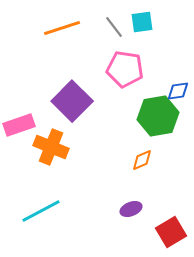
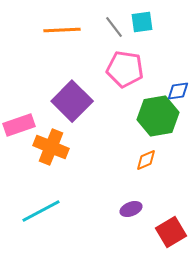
orange line: moved 2 px down; rotated 15 degrees clockwise
orange diamond: moved 4 px right
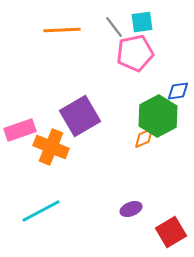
pink pentagon: moved 10 px right, 16 px up; rotated 21 degrees counterclockwise
purple square: moved 8 px right, 15 px down; rotated 15 degrees clockwise
green hexagon: rotated 18 degrees counterclockwise
pink rectangle: moved 1 px right, 5 px down
orange diamond: moved 2 px left, 22 px up
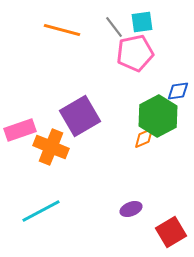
orange line: rotated 18 degrees clockwise
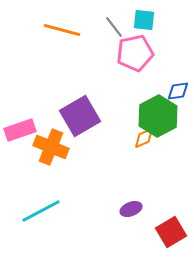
cyan square: moved 2 px right, 2 px up; rotated 15 degrees clockwise
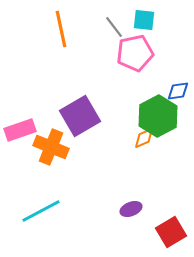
orange line: moved 1 px left, 1 px up; rotated 63 degrees clockwise
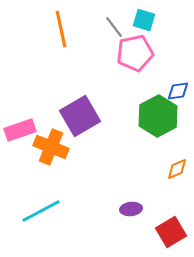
cyan square: rotated 10 degrees clockwise
orange diamond: moved 33 px right, 31 px down
purple ellipse: rotated 15 degrees clockwise
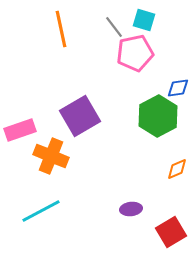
blue diamond: moved 3 px up
orange cross: moved 9 px down
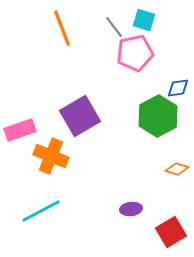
orange line: moved 1 px right, 1 px up; rotated 9 degrees counterclockwise
orange diamond: rotated 40 degrees clockwise
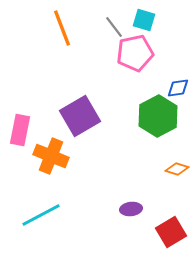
pink rectangle: rotated 60 degrees counterclockwise
cyan line: moved 4 px down
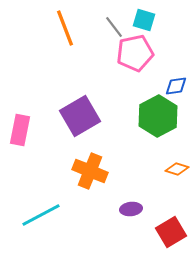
orange line: moved 3 px right
blue diamond: moved 2 px left, 2 px up
orange cross: moved 39 px right, 15 px down
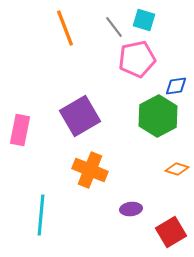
pink pentagon: moved 2 px right, 6 px down
orange cross: moved 1 px up
cyan line: rotated 57 degrees counterclockwise
